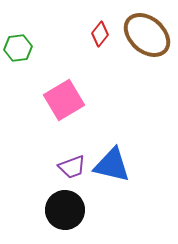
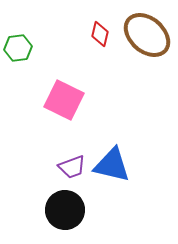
red diamond: rotated 25 degrees counterclockwise
pink square: rotated 33 degrees counterclockwise
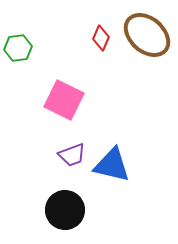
red diamond: moved 1 px right, 4 px down; rotated 10 degrees clockwise
purple trapezoid: moved 12 px up
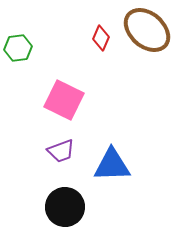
brown ellipse: moved 5 px up
purple trapezoid: moved 11 px left, 4 px up
blue triangle: rotated 15 degrees counterclockwise
black circle: moved 3 px up
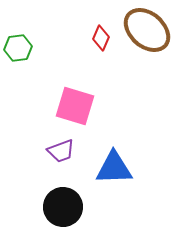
pink square: moved 11 px right, 6 px down; rotated 9 degrees counterclockwise
blue triangle: moved 2 px right, 3 px down
black circle: moved 2 px left
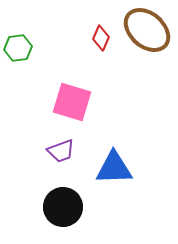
pink square: moved 3 px left, 4 px up
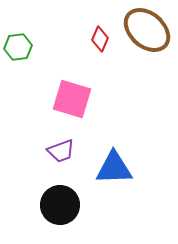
red diamond: moved 1 px left, 1 px down
green hexagon: moved 1 px up
pink square: moved 3 px up
black circle: moved 3 px left, 2 px up
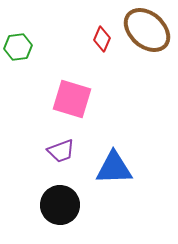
red diamond: moved 2 px right
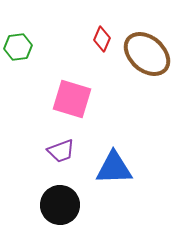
brown ellipse: moved 24 px down
